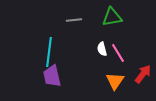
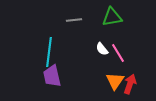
white semicircle: rotated 24 degrees counterclockwise
red arrow: moved 13 px left, 10 px down; rotated 18 degrees counterclockwise
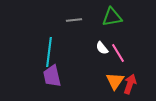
white semicircle: moved 1 px up
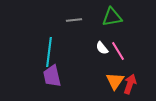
pink line: moved 2 px up
